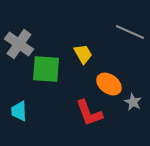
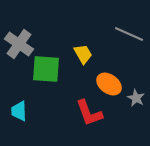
gray line: moved 1 px left, 2 px down
gray star: moved 3 px right, 4 px up
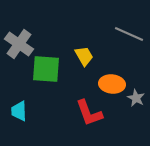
yellow trapezoid: moved 1 px right, 2 px down
orange ellipse: moved 3 px right; rotated 30 degrees counterclockwise
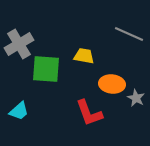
gray cross: rotated 24 degrees clockwise
yellow trapezoid: rotated 50 degrees counterclockwise
cyan trapezoid: rotated 130 degrees counterclockwise
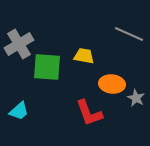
green square: moved 1 px right, 2 px up
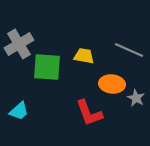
gray line: moved 16 px down
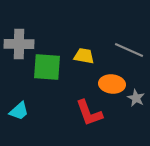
gray cross: rotated 32 degrees clockwise
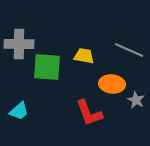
gray star: moved 2 px down
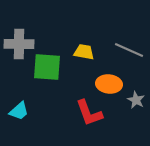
yellow trapezoid: moved 4 px up
orange ellipse: moved 3 px left
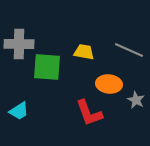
cyan trapezoid: rotated 10 degrees clockwise
